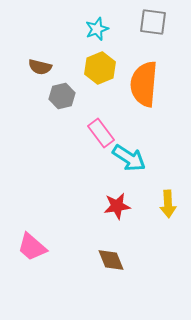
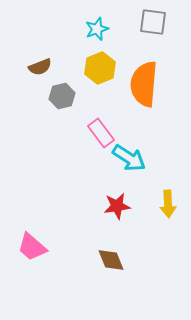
brown semicircle: rotated 35 degrees counterclockwise
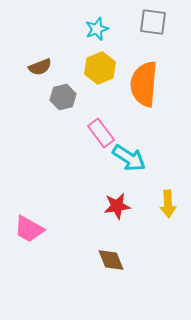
gray hexagon: moved 1 px right, 1 px down
pink trapezoid: moved 3 px left, 18 px up; rotated 12 degrees counterclockwise
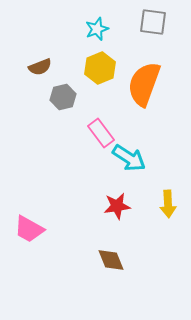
orange semicircle: rotated 15 degrees clockwise
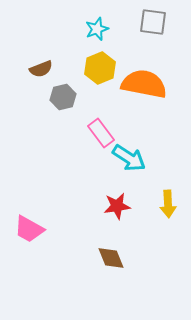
brown semicircle: moved 1 px right, 2 px down
orange semicircle: rotated 81 degrees clockwise
brown diamond: moved 2 px up
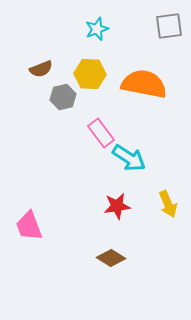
gray square: moved 16 px right, 4 px down; rotated 16 degrees counterclockwise
yellow hexagon: moved 10 px left, 6 px down; rotated 24 degrees clockwise
yellow arrow: rotated 20 degrees counterclockwise
pink trapezoid: moved 3 px up; rotated 40 degrees clockwise
brown diamond: rotated 36 degrees counterclockwise
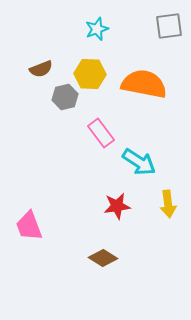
gray hexagon: moved 2 px right
cyan arrow: moved 10 px right, 4 px down
yellow arrow: rotated 16 degrees clockwise
brown diamond: moved 8 px left
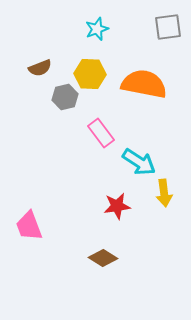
gray square: moved 1 px left, 1 px down
brown semicircle: moved 1 px left, 1 px up
yellow arrow: moved 4 px left, 11 px up
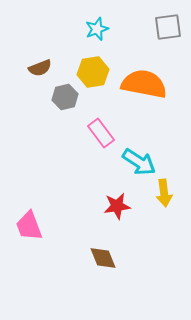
yellow hexagon: moved 3 px right, 2 px up; rotated 12 degrees counterclockwise
brown diamond: rotated 36 degrees clockwise
